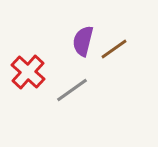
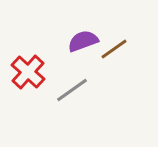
purple semicircle: rotated 56 degrees clockwise
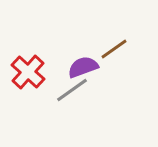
purple semicircle: moved 26 px down
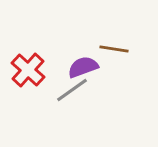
brown line: rotated 44 degrees clockwise
red cross: moved 2 px up
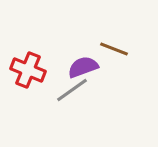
brown line: rotated 12 degrees clockwise
red cross: rotated 20 degrees counterclockwise
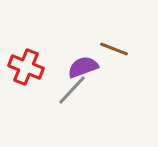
red cross: moved 2 px left, 3 px up
gray line: rotated 12 degrees counterclockwise
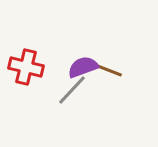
brown line: moved 6 px left, 21 px down
red cross: rotated 8 degrees counterclockwise
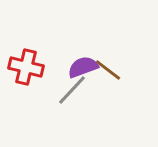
brown line: rotated 16 degrees clockwise
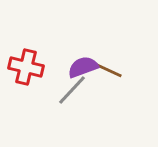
brown line: rotated 12 degrees counterclockwise
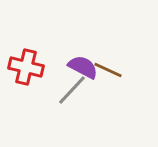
purple semicircle: rotated 48 degrees clockwise
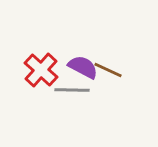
red cross: moved 15 px right, 3 px down; rotated 28 degrees clockwise
gray line: rotated 48 degrees clockwise
